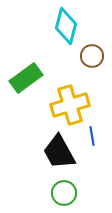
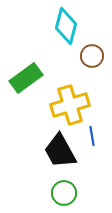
black trapezoid: moved 1 px right, 1 px up
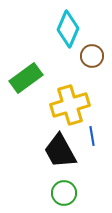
cyan diamond: moved 2 px right, 3 px down; rotated 9 degrees clockwise
